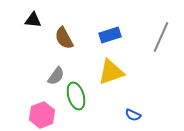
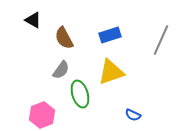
black triangle: rotated 24 degrees clockwise
gray line: moved 3 px down
gray semicircle: moved 5 px right, 6 px up
green ellipse: moved 4 px right, 2 px up
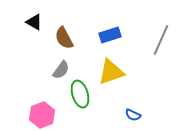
black triangle: moved 1 px right, 2 px down
